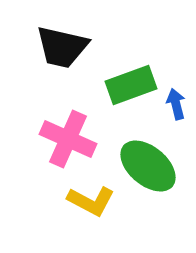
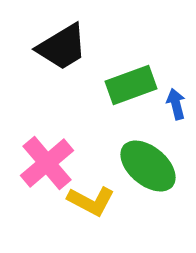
black trapezoid: rotated 44 degrees counterclockwise
pink cross: moved 21 px left, 24 px down; rotated 26 degrees clockwise
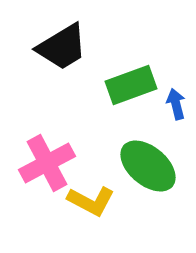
pink cross: rotated 12 degrees clockwise
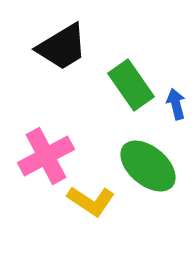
green rectangle: rotated 75 degrees clockwise
pink cross: moved 1 px left, 7 px up
yellow L-shape: rotated 6 degrees clockwise
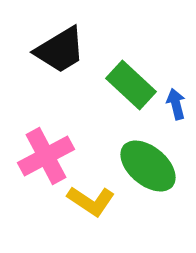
black trapezoid: moved 2 px left, 3 px down
green rectangle: rotated 12 degrees counterclockwise
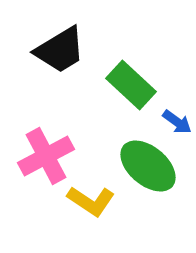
blue arrow: moved 1 px right, 18 px down; rotated 140 degrees clockwise
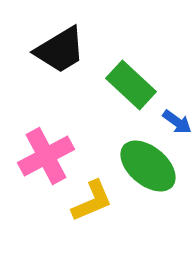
yellow L-shape: moved 1 px right; rotated 57 degrees counterclockwise
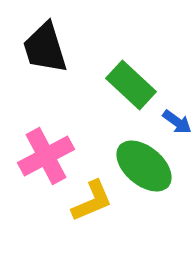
black trapezoid: moved 15 px left, 2 px up; rotated 104 degrees clockwise
green ellipse: moved 4 px left
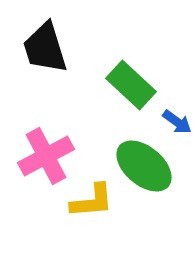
yellow L-shape: rotated 18 degrees clockwise
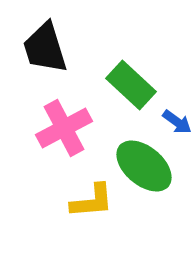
pink cross: moved 18 px right, 28 px up
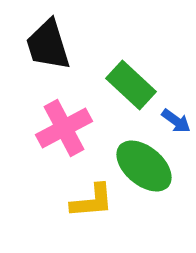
black trapezoid: moved 3 px right, 3 px up
blue arrow: moved 1 px left, 1 px up
